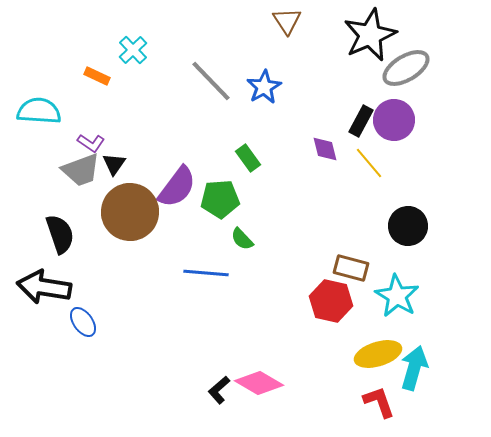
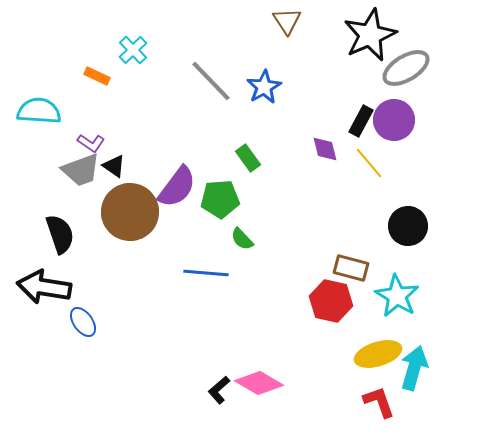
black triangle: moved 2 px down; rotated 30 degrees counterclockwise
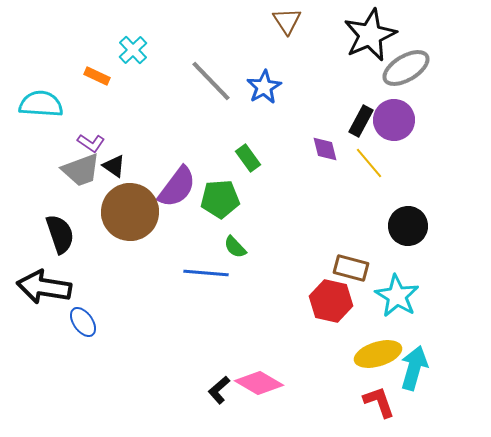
cyan semicircle: moved 2 px right, 7 px up
green semicircle: moved 7 px left, 8 px down
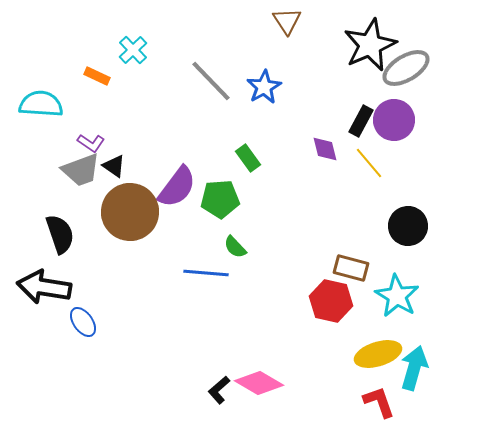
black star: moved 10 px down
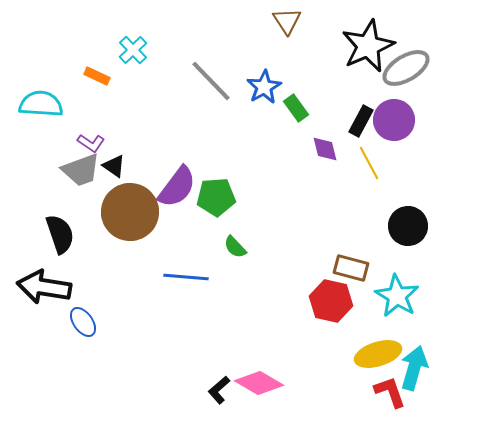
black star: moved 2 px left, 1 px down
green rectangle: moved 48 px right, 50 px up
yellow line: rotated 12 degrees clockwise
green pentagon: moved 4 px left, 2 px up
blue line: moved 20 px left, 4 px down
red L-shape: moved 11 px right, 10 px up
